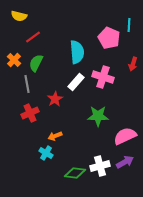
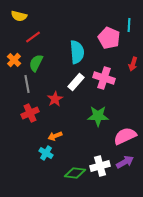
pink cross: moved 1 px right, 1 px down
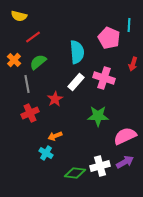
green semicircle: moved 2 px right, 1 px up; rotated 24 degrees clockwise
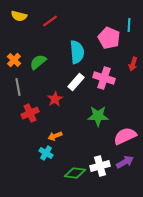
red line: moved 17 px right, 16 px up
gray line: moved 9 px left, 3 px down
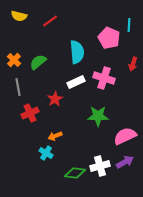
white rectangle: rotated 24 degrees clockwise
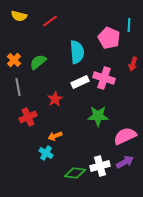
white rectangle: moved 4 px right
red cross: moved 2 px left, 4 px down
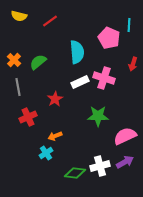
cyan cross: rotated 24 degrees clockwise
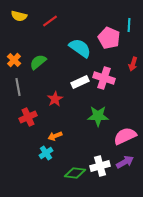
cyan semicircle: moved 3 px right, 4 px up; rotated 50 degrees counterclockwise
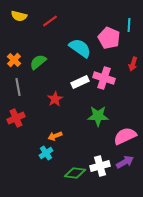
red cross: moved 12 px left, 1 px down
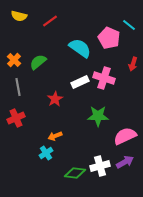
cyan line: rotated 56 degrees counterclockwise
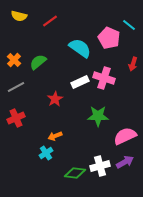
gray line: moved 2 px left; rotated 72 degrees clockwise
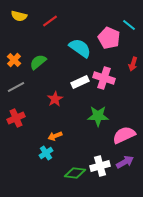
pink semicircle: moved 1 px left, 1 px up
